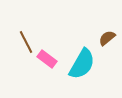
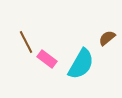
cyan semicircle: moved 1 px left
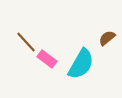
brown line: rotated 15 degrees counterclockwise
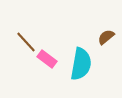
brown semicircle: moved 1 px left, 1 px up
cyan semicircle: rotated 20 degrees counterclockwise
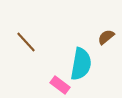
pink rectangle: moved 13 px right, 26 px down
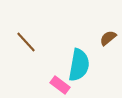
brown semicircle: moved 2 px right, 1 px down
cyan semicircle: moved 2 px left, 1 px down
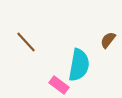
brown semicircle: moved 2 px down; rotated 12 degrees counterclockwise
pink rectangle: moved 1 px left
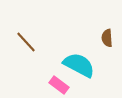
brown semicircle: moved 1 px left, 2 px up; rotated 42 degrees counterclockwise
cyan semicircle: rotated 72 degrees counterclockwise
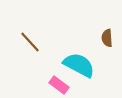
brown line: moved 4 px right
